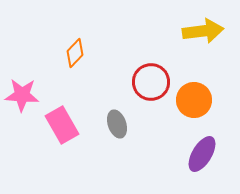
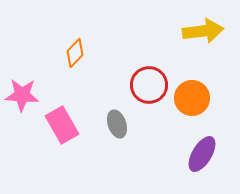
red circle: moved 2 px left, 3 px down
orange circle: moved 2 px left, 2 px up
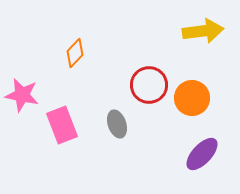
pink star: rotated 8 degrees clockwise
pink rectangle: rotated 9 degrees clockwise
purple ellipse: rotated 12 degrees clockwise
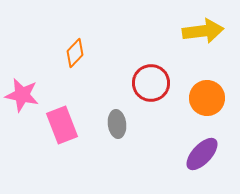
red circle: moved 2 px right, 2 px up
orange circle: moved 15 px right
gray ellipse: rotated 12 degrees clockwise
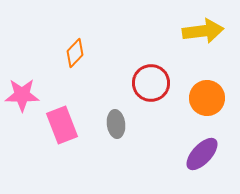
pink star: rotated 12 degrees counterclockwise
gray ellipse: moved 1 px left
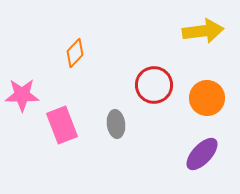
red circle: moved 3 px right, 2 px down
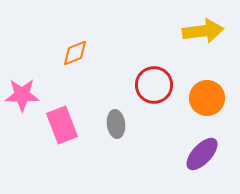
orange diamond: rotated 24 degrees clockwise
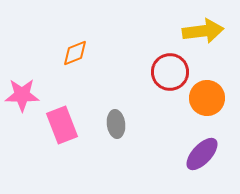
red circle: moved 16 px right, 13 px up
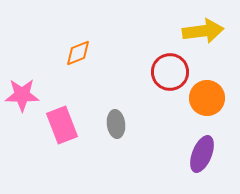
orange diamond: moved 3 px right
purple ellipse: rotated 21 degrees counterclockwise
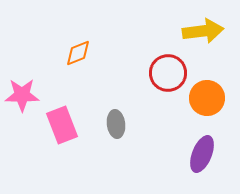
red circle: moved 2 px left, 1 px down
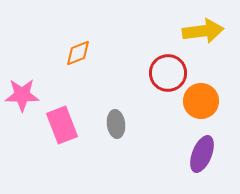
orange circle: moved 6 px left, 3 px down
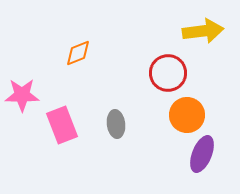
orange circle: moved 14 px left, 14 px down
